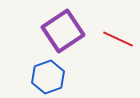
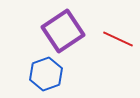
blue hexagon: moved 2 px left, 3 px up
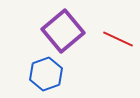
purple square: rotated 6 degrees counterclockwise
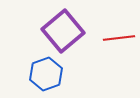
red line: moved 1 px right, 1 px up; rotated 32 degrees counterclockwise
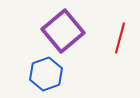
red line: moved 1 px right; rotated 68 degrees counterclockwise
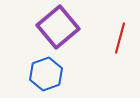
purple square: moved 5 px left, 4 px up
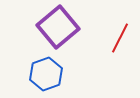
red line: rotated 12 degrees clockwise
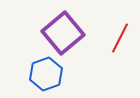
purple square: moved 5 px right, 6 px down
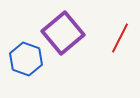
blue hexagon: moved 20 px left, 15 px up; rotated 20 degrees counterclockwise
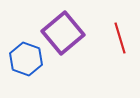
red line: rotated 44 degrees counterclockwise
